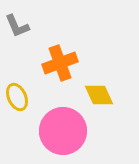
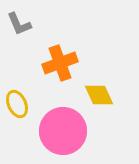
gray L-shape: moved 2 px right, 2 px up
yellow ellipse: moved 7 px down
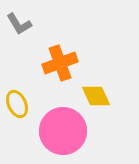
gray L-shape: rotated 8 degrees counterclockwise
yellow diamond: moved 3 px left, 1 px down
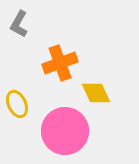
gray L-shape: rotated 60 degrees clockwise
yellow diamond: moved 3 px up
pink circle: moved 2 px right
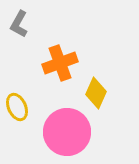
yellow diamond: rotated 48 degrees clockwise
yellow ellipse: moved 3 px down
pink circle: moved 2 px right, 1 px down
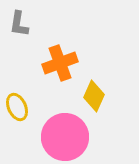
gray L-shape: rotated 20 degrees counterclockwise
yellow diamond: moved 2 px left, 3 px down
pink circle: moved 2 px left, 5 px down
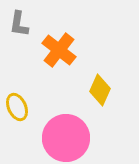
orange cross: moved 1 px left, 13 px up; rotated 32 degrees counterclockwise
yellow diamond: moved 6 px right, 6 px up
pink circle: moved 1 px right, 1 px down
